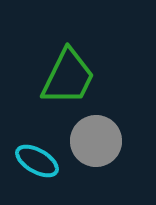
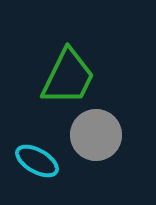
gray circle: moved 6 px up
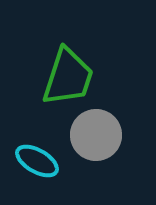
green trapezoid: rotated 8 degrees counterclockwise
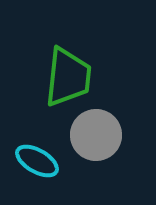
green trapezoid: rotated 12 degrees counterclockwise
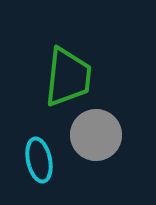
cyan ellipse: moved 2 px right, 1 px up; rotated 48 degrees clockwise
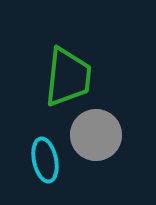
cyan ellipse: moved 6 px right
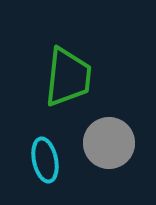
gray circle: moved 13 px right, 8 px down
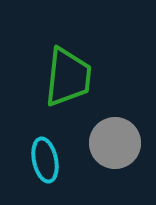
gray circle: moved 6 px right
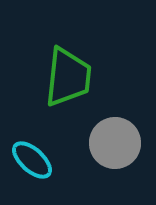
cyan ellipse: moved 13 px left; rotated 36 degrees counterclockwise
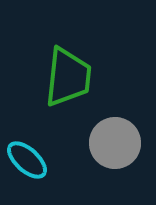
cyan ellipse: moved 5 px left
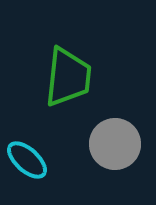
gray circle: moved 1 px down
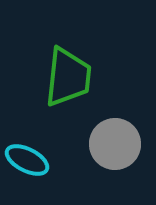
cyan ellipse: rotated 15 degrees counterclockwise
